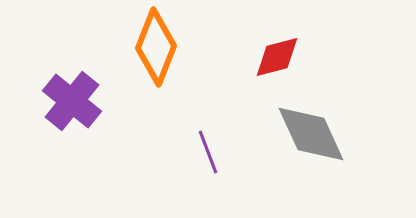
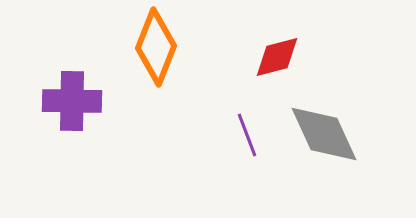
purple cross: rotated 38 degrees counterclockwise
gray diamond: moved 13 px right
purple line: moved 39 px right, 17 px up
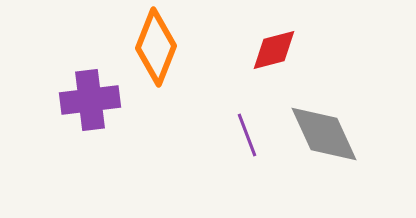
red diamond: moved 3 px left, 7 px up
purple cross: moved 18 px right, 1 px up; rotated 8 degrees counterclockwise
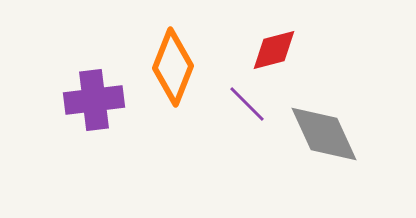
orange diamond: moved 17 px right, 20 px down
purple cross: moved 4 px right
purple line: moved 31 px up; rotated 24 degrees counterclockwise
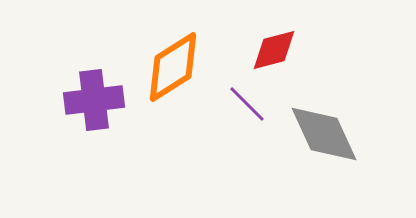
orange diamond: rotated 36 degrees clockwise
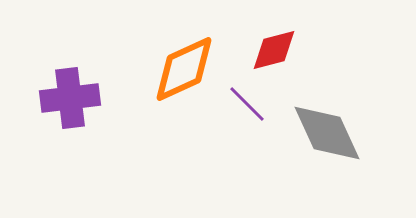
orange diamond: moved 11 px right, 2 px down; rotated 8 degrees clockwise
purple cross: moved 24 px left, 2 px up
gray diamond: moved 3 px right, 1 px up
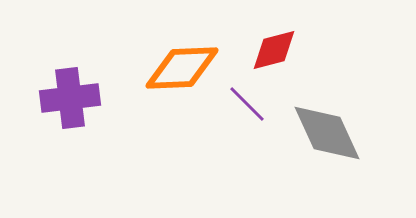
orange diamond: moved 2 px left, 1 px up; rotated 22 degrees clockwise
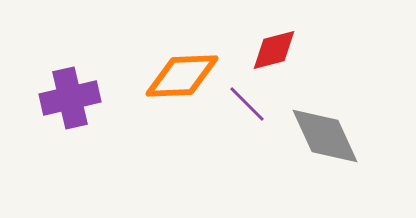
orange diamond: moved 8 px down
purple cross: rotated 6 degrees counterclockwise
gray diamond: moved 2 px left, 3 px down
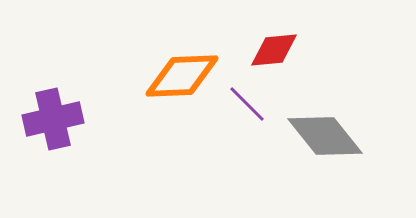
red diamond: rotated 9 degrees clockwise
purple cross: moved 17 px left, 21 px down
gray diamond: rotated 14 degrees counterclockwise
